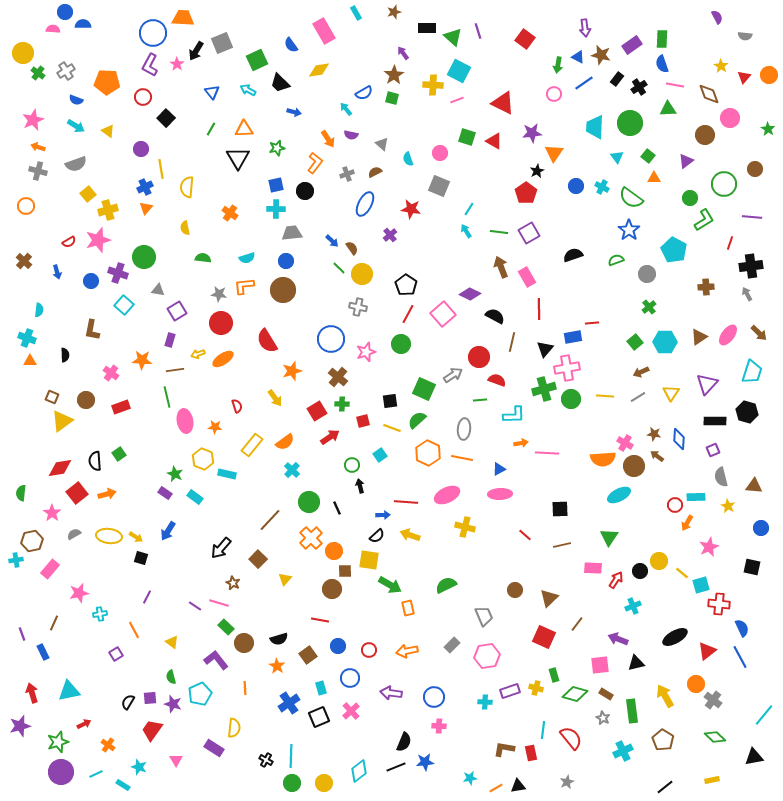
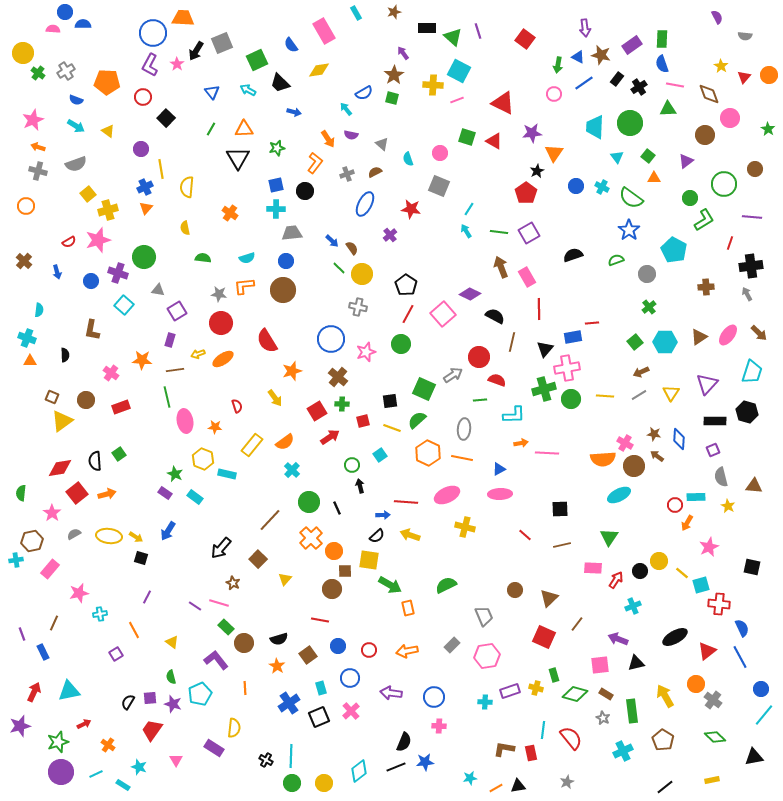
gray line at (638, 397): moved 1 px right, 2 px up
blue circle at (761, 528): moved 161 px down
red arrow at (32, 693): moved 2 px right, 1 px up; rotated 42 degrees clockwise
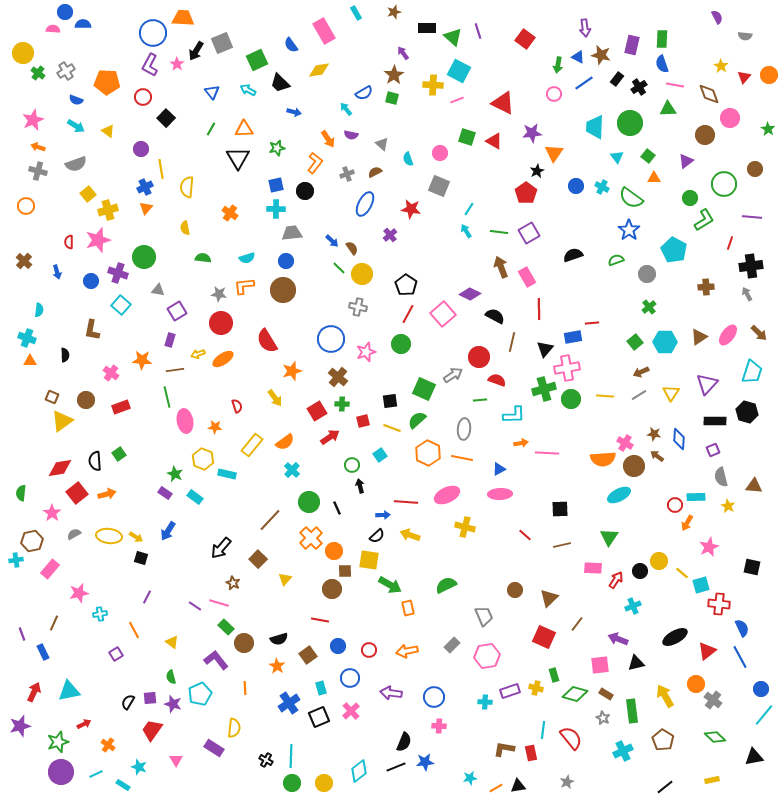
purple rectangle at (632, 45): rotated 42 degrees counterclockwise
red semicircle at (69, 242): rotated 120 degrees clockwise
cyan square at (124, 305): moved 3 px left
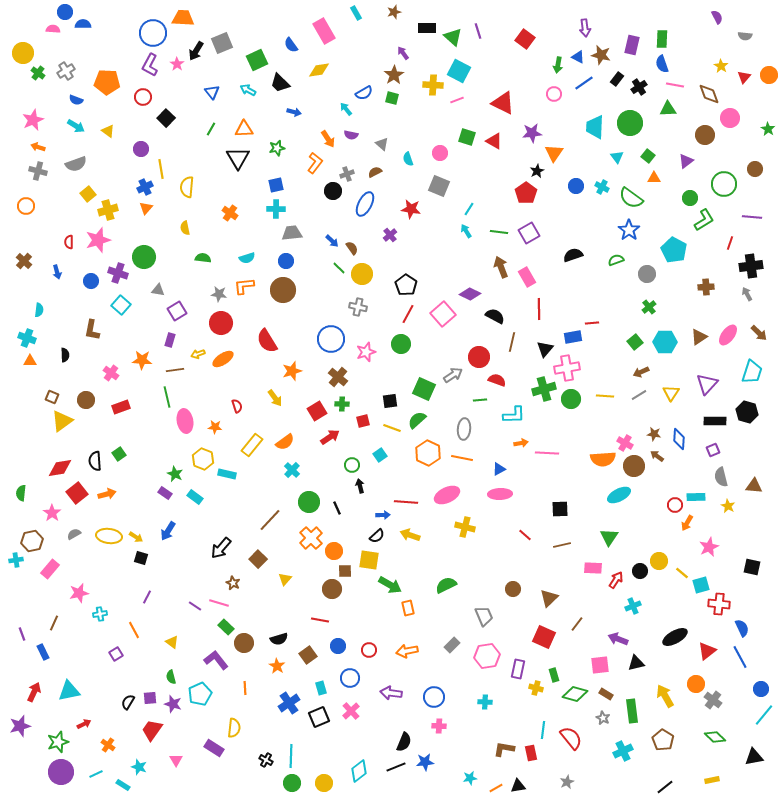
black circle at (305, 191): moved 28 px right
brown circle at (515, 590): moved 2 px left, 1 px up
purple rectangle at (510, 691): moved 8 px right, 22 px up; rotated 60 degrees counterclockwise
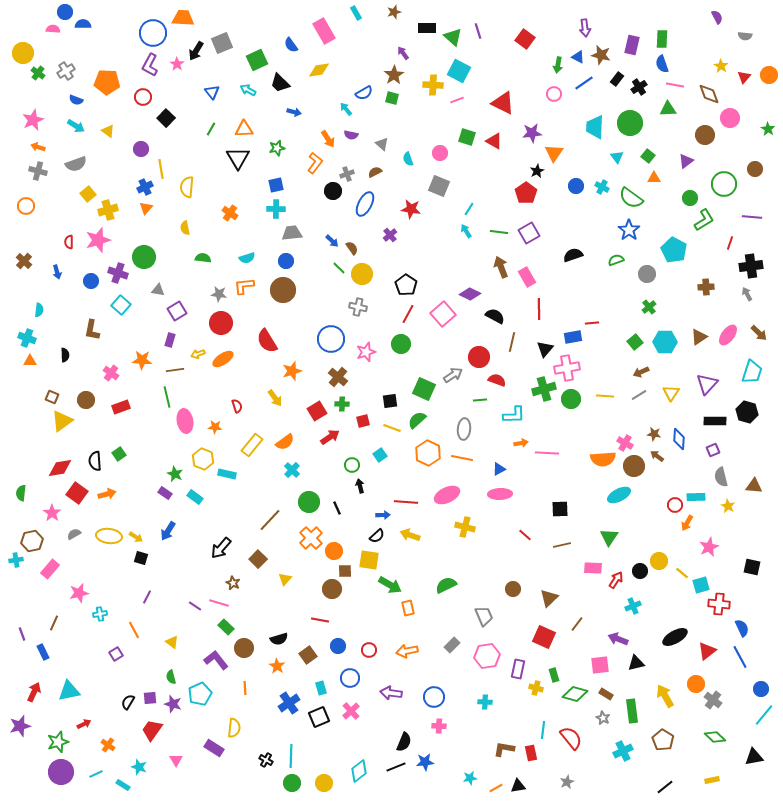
red square at (77, 493): rotated 15 degrees counterclockwise
brown circle at (244, 643): moved 5 px down
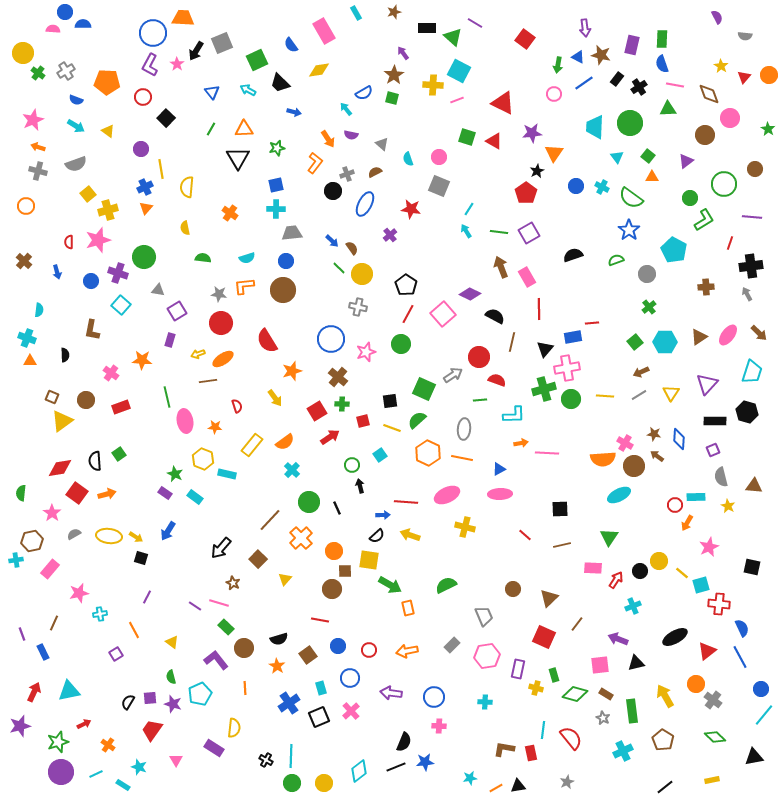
purple line at (478, 31): moved 3 px left, 8 px up; rotated 42 degrees counterclockwise
pink circle at (440, 153): moved 1 px left, 4 px down
orange triangle at (654, 178): moved 2 px left, 1 px up
brown line at (175, 370): moved 33 px right, 11 px down
orange cross at (311, 538): moved 10 px left
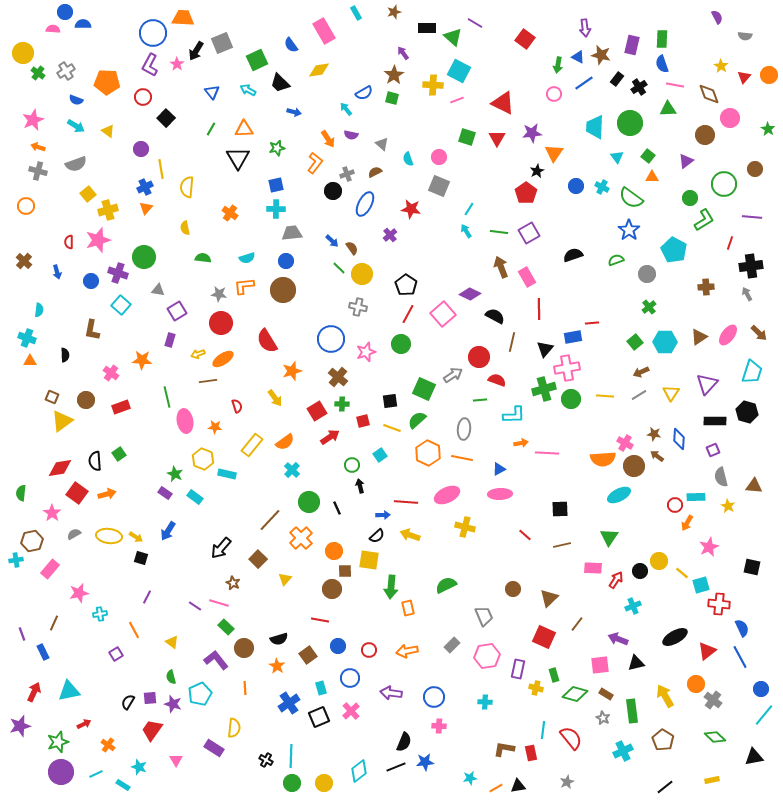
red triangle at (494, 141): moved 3 px right, 3 px up; rotated 30 degrees clockwise
green arrow at (390, 585): moved 1 px right, 2 px down; rotated 65 degrees clockwise
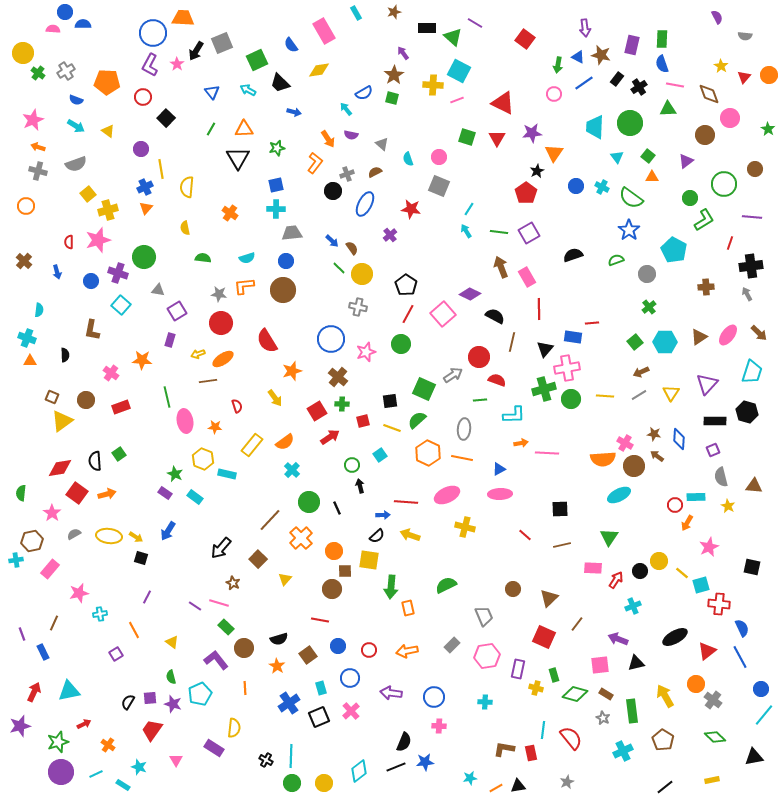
blue rectangle at (573, 337): rotated 18 degrees clockwise
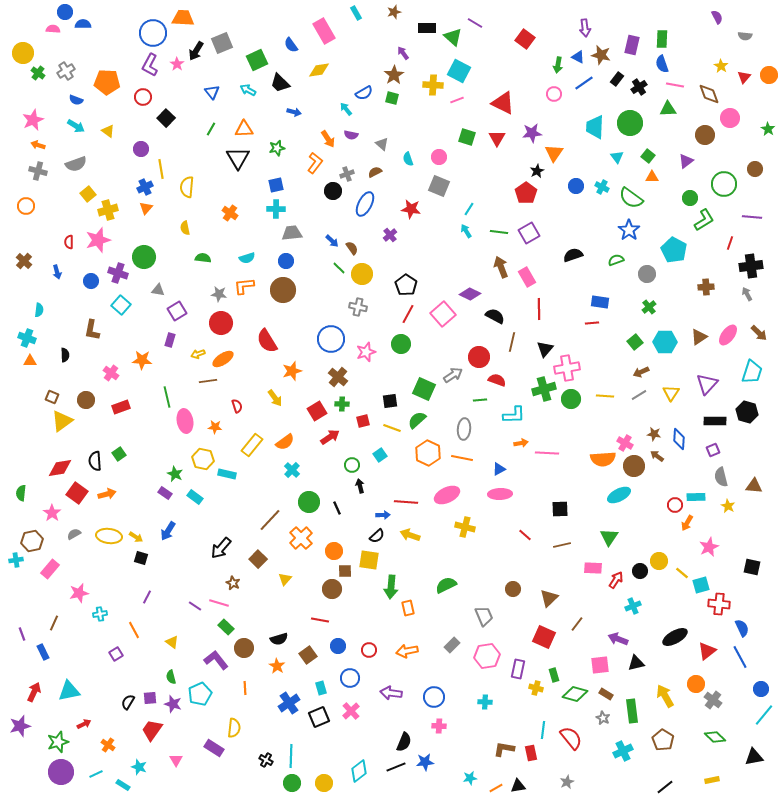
orange arrow at (38, 147): moved 2 px up
blue rectangle at (573, 337): moved 27 px right, 35 px up
yellow hexagon at (203, 459): rotated 10 degrees counterclockwise
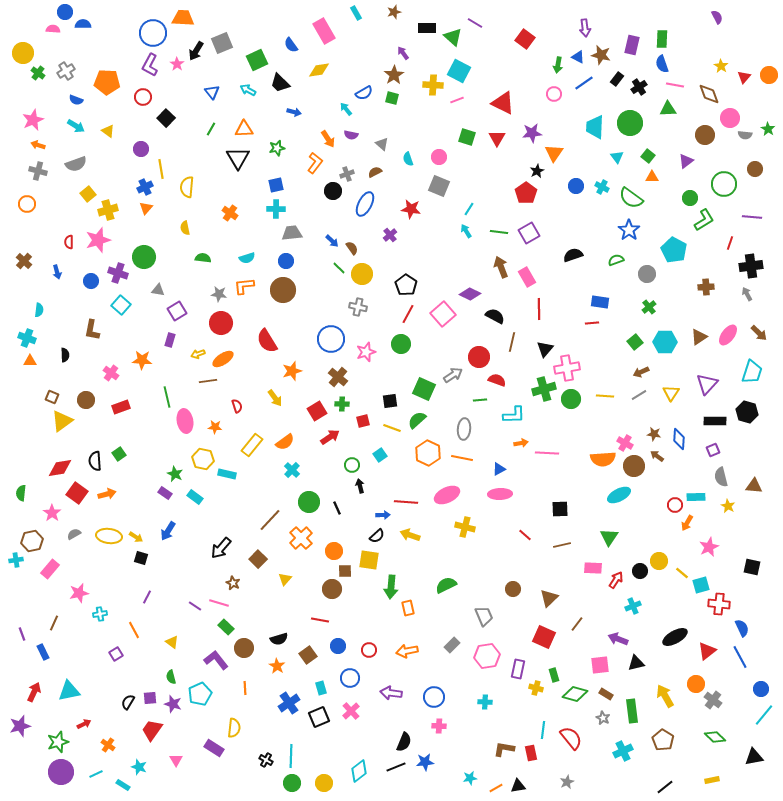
gray semicircle at (745, 36): moved 99 px down
orange circle at (26, 206): moved 1 px right, 2 px up
